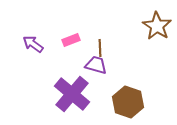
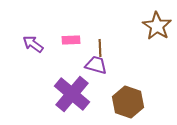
pink rectangle: rotated 18 degrees clockwise
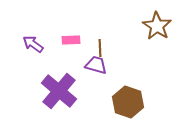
purple cross: moved 13 px left, 3 px up
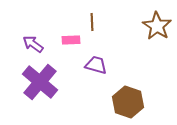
brown line: moved 8 px left, 26 px up
purple cross: moved 19 px left, 9 px up
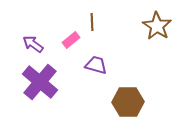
pink rectangle: rotated 36 degrees counterclockwise
brown hexagon: rotated 20 degrees counterclockwise
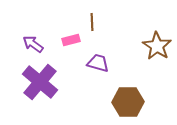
brown star: moved 20 px down
pink rectangle: rotated 24 degrees clockwise
purple trapezoid: moved 2 px right, 2 px up
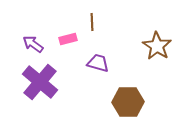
pink rectangle: moved 3 px left, 1 px up
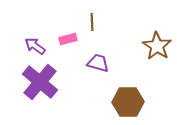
purple arrow: moved 2 px right, 2 px down
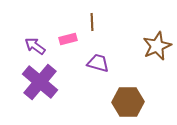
brown star: rotated 16 degrees clockwise
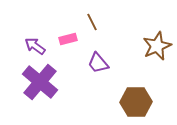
brown line: rotated 24 degrees counterclockwise
purple trapezoid: rotated 145 degrees counterclockwise
brown hexagon: moved 8 px right
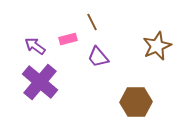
purple trapezoid: moved 6 px up
